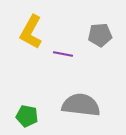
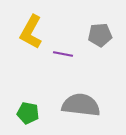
green pentagon: moved 1 px right, 3 px up
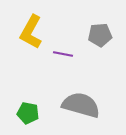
gray semicircle: rotated 9 degrees clockwise
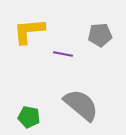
yellow L-shape: moved 2 px left, 1 px up; rotated 56 degrees clockwise
gray semicircle: rotated 24 degrees clockwise
green pentagon: moved 1 px right, 4 px down
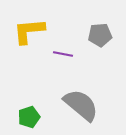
green pentagon: rotated 30 degrees counterclockwise
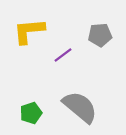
purple line: moved 1 px down; rotated 48 degrees counterclockwise
gray semicircle: moved 1 px left, 2 px down
green pentagon: moved 2 px right, 4 px up
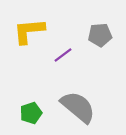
gray semicircle: moved 2 px left
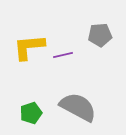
yellow L-shape: moved 16 px down
purple line: rotated 24 degrees clockwise
gray semicircle: rotated 12 degrees counterclockwise
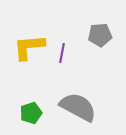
purple line: moved 1 px left, 2 px up; rotated 66 degrees counterclockwise
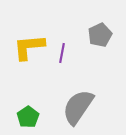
gray pentagon: rotated 20 degrees counterclockwise
gray semicircle: rotated 84 degrees counterclockwise
green pentagon: moved 3 px left, 4 px down; rotated 15 degrees counterclockwise
